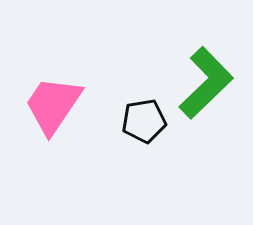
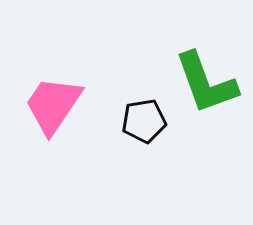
green L-shape: rotated 114 degrees clockwise
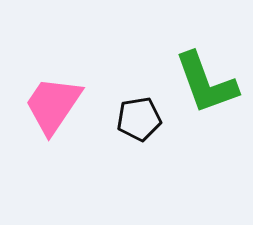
black pentagon: moved 5 px left, 2 px up
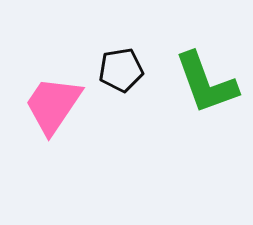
black pentagon: moved 18 px left, 49 px up
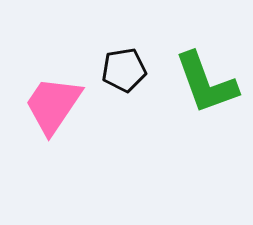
black pentagon: moved 3 px right
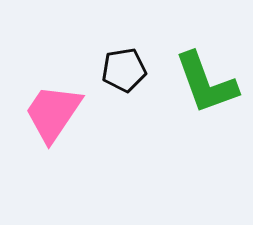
pink trapezoid: moved 8 px down
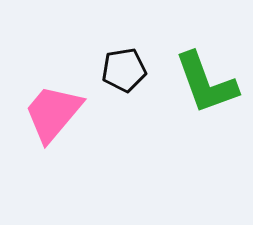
pink trapezoid: rotated 6 degrees clockwise
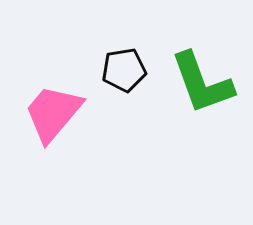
green L-shape: moved 4 px left
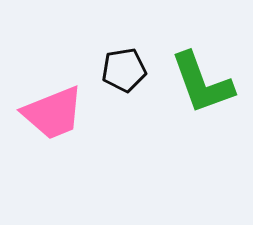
pink trapezoid: rotated 152 degrees counterclockwise
